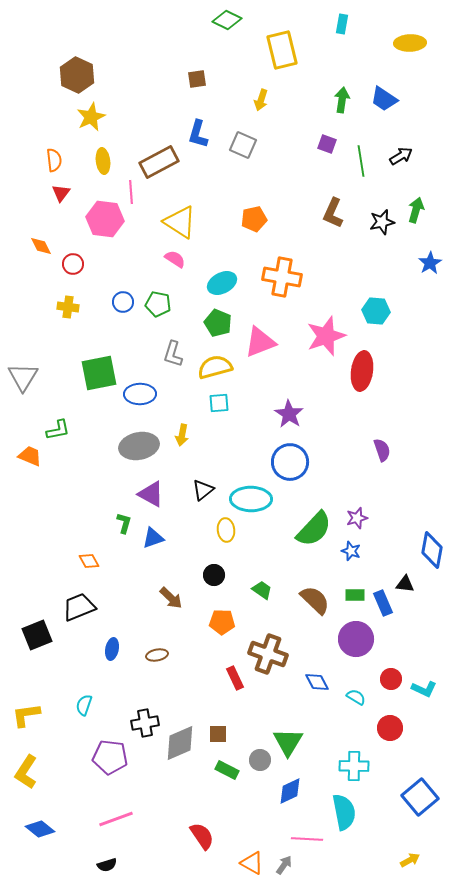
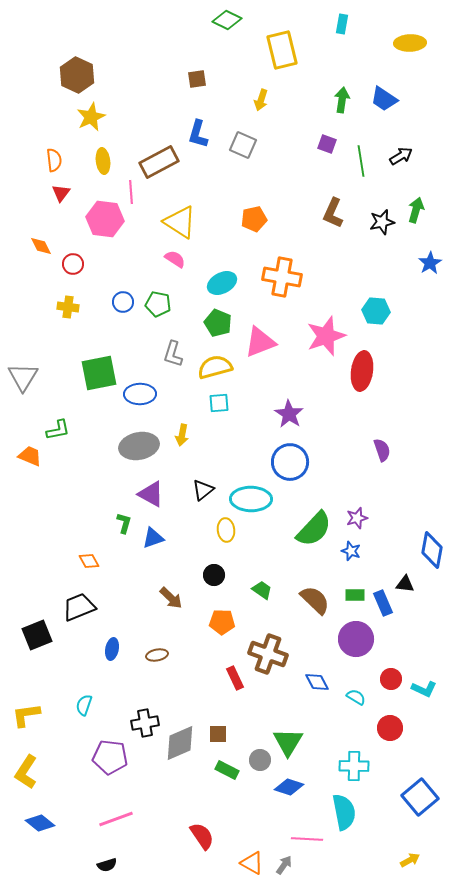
blue diamond at (290, 791): moved 1 px left, 4 px up; rotated 44 degrees clockwise
blue diamond at (40, 829): moved 6 px up
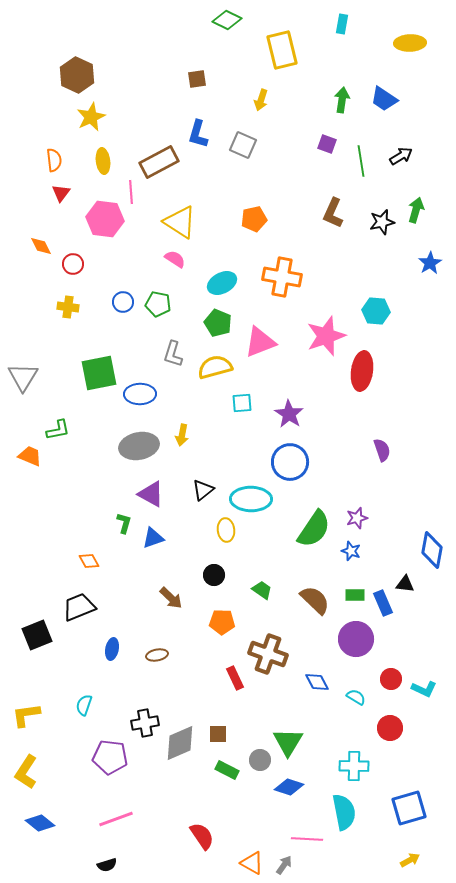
cyan square at (219, 403): moved 23 px right
green semicircle at (314, 529): rotated 9 degrees counterclockwise
blue square at (420, 797): moved 11 px left, 11 px down; rotated 24 degrees clockwise
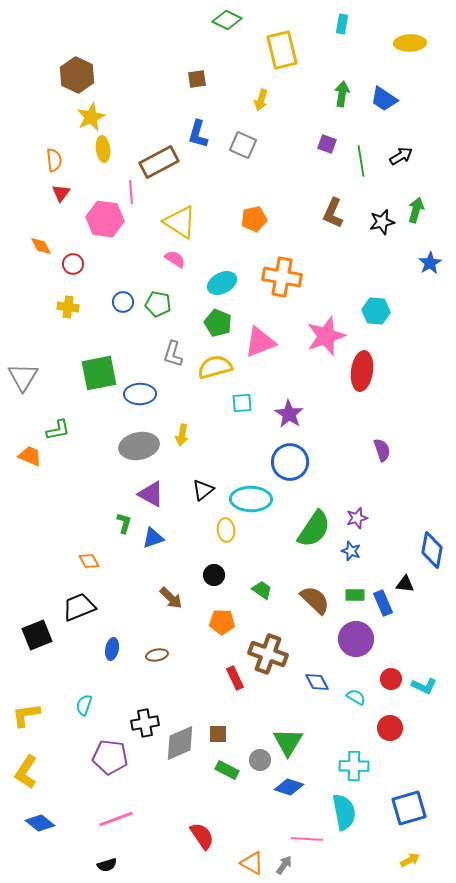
green arrow at (342, 100): moved 6 px up
yellow ellipse at (103, 161): moved 12 px up
cyan L-shape at (424, 689): moved 3 px up
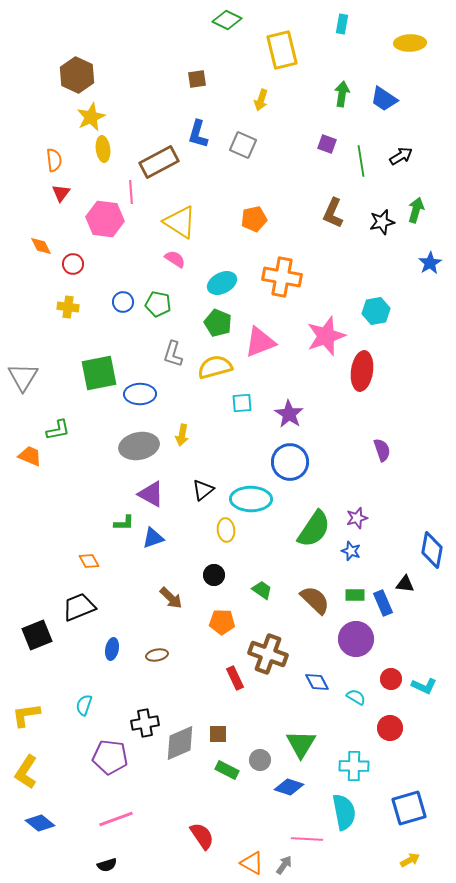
cyan hexagon at (376, 311): rotated 16 degrees counterclockwise
green L-shape at (124, 523): rotated 75 degrees clockwise
green triangle at (288, 742): moved 13 px right, 2 px down
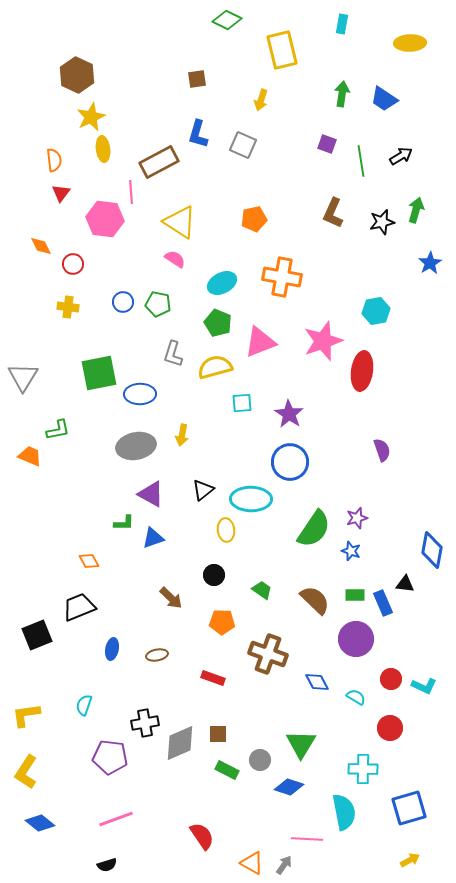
pink star at (326, 336): moved 3 px left, 5 px down
gray ellipse at (139, 446): moved 3 px left
red rectangle at (235, 678): moved 22 px left; rotated 45 degrees counterclockwise
cyan cross at (354, 766): moved 9 px right, 3 px down
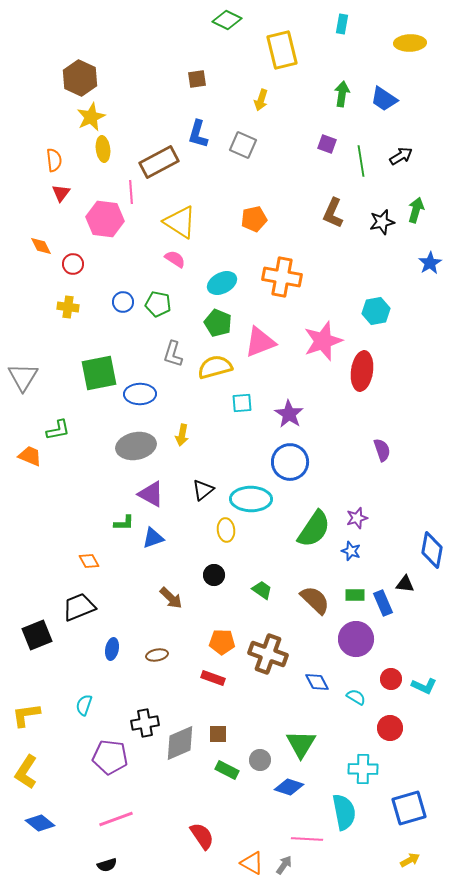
brown hexagon at (77, 75): moved 3 px right, 3 px down
orange pentagon at (222, 622): moved 20 px down
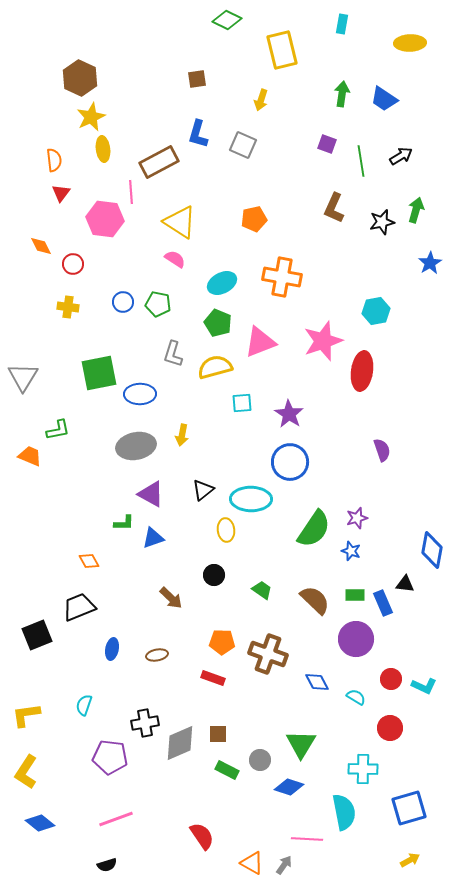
brown L-shape at (333, 213): moved 1 px right, 5 px up
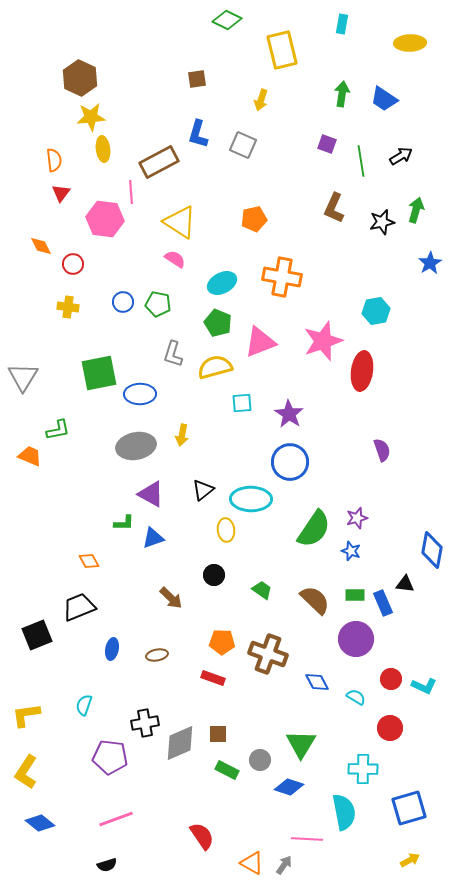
yellow star at (91, 117): rotated 20 degrees clockwise
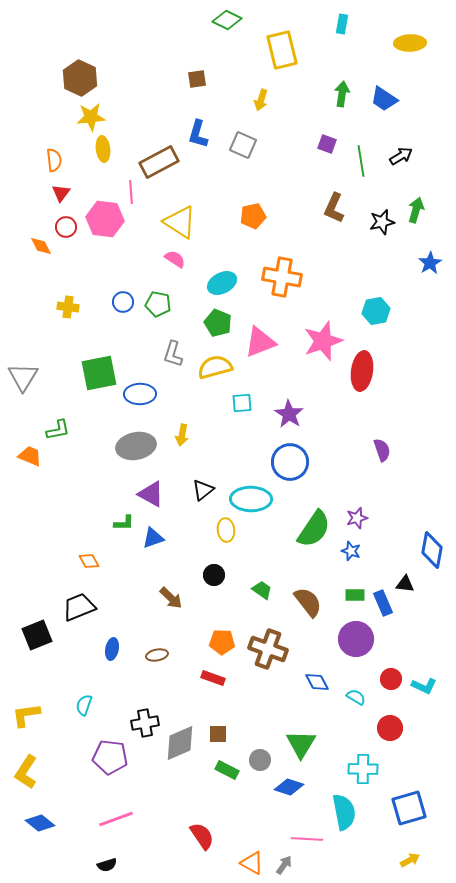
orange pentagon at (254, 219): moved 1 px left, 3 px up
red circle at (73, 264): moved 7 px left, 37 px up
brown semicircle at (315, 600): moved 7 px left, 2 px down; rotated 8 degrees clockwise
brown cross at (268, 654): moved 5 px up
